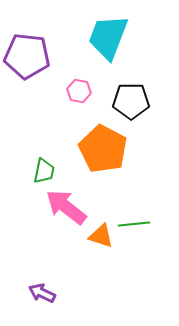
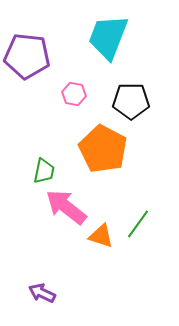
pink hexagon: moved 5 px left, 3 px down
green line: moved 4 px right; rotated 48 degrees counterclockwise
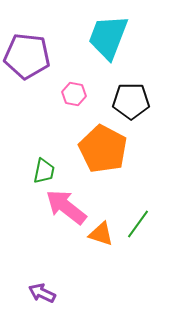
orange triangle: moved 2 px up
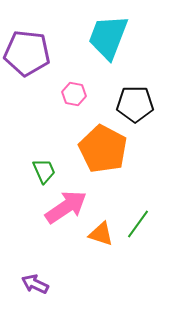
purple pentagon: moved 3 px up
black pentagon: moved 4 px right, 3 px down
green trapezoid: rotated 36 degrees counterclockwise
pink arrow: rotated 108 degrees clockwise
purple arrow: moved 7 px left, 9 px up
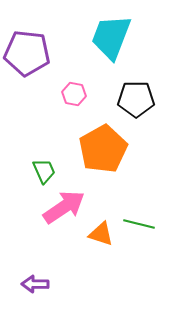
cyan trapezoid: moved 3 px right
black pentagon: moved 1 px right, 5 px up
orange pentagon: rotated 15 degrees clockwise
pink arrow: moved 2 px left
green line: moved 1 px right; rotated 68 degrees clockwise
purple arrow: rotated 24 degrees counterclockwise
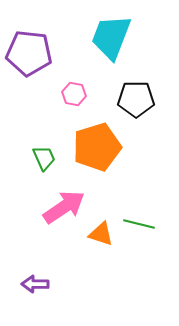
purple pentagon: moved 2 px right
orange pentagon: moved 6 px left, 2 px up; rotated 12 degrees clockwise
green trapezoid: moved 13 px up
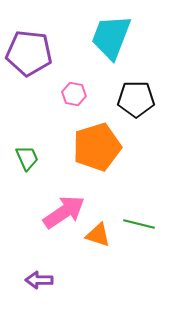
green trapezoid: moved 17 px left
pink arrow: moved 5 px down
orange triangle: moved 3 px left, 1 px down
purple arrow: moved 4 px right, 4 px up
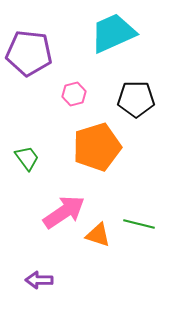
cyan trapezoid: moved 2 px right, 4 px up; rotated 45 degrees clockwise
pink hexagon: rotated 25 degrees counterclockwise
green trapezoid: rotated 12 degrees counterclockwise
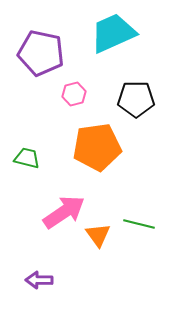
purple pentagon: moved 12 px right; rotated 6 degrees clockwise
orange pentagon: rotated 9 degrees clockwise
green trapezoid: rotated 40 degrees counterclockwise
orange triangle: rotated 36 degrees clockwise
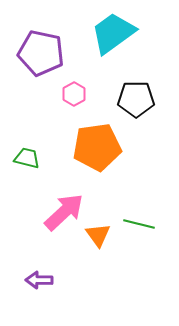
cyan trapezoid: rotated 12 degrees counterclockwise
pink hexagon: rotated 15 degrees counterclockwise
pink arrow: rotated 9 degrees counterclockwise
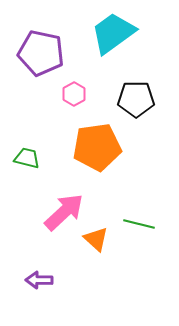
orange triangle: moved 2 px left, 4 px down; rotated 12 degrees counterclockwise
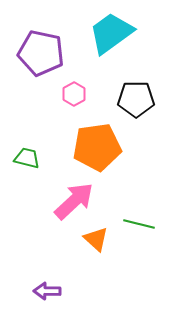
cyan trapezoid: moved 2 px left
pink arrow: moved 10 px right, 11 px up
purple arrow: moved 8 px right, 11 px down
